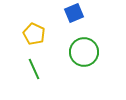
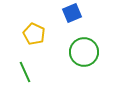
blue square: moved 2 px left
green line: moved 9 px left, 3 px down
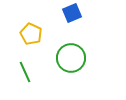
yellow pentagon: moved 3 px left
green circle: moved 13 px left, 6 px down
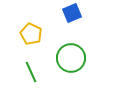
green line: moved 6 px right
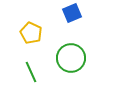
yellow pentagon: moved 1 px up
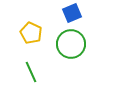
green circle: moved 14 px up
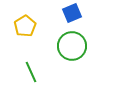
yellow pentagon: moved 6 px left, 7 px up; rotated 15 degrees clockwise
green circle: moved 1 px right, 2 px down
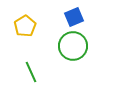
blue square: moved 2 px right, 4 px down
green circle: moved 1 px right
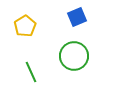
blue square: moved 3 px right
green circle: moved 1 px right, 10 px down
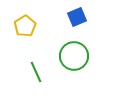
green line: moved 5 px right
